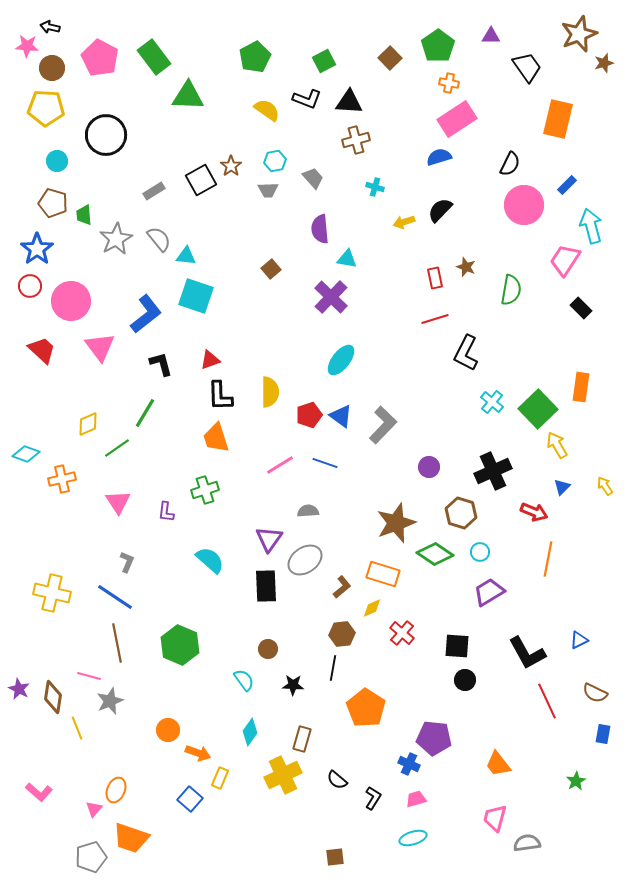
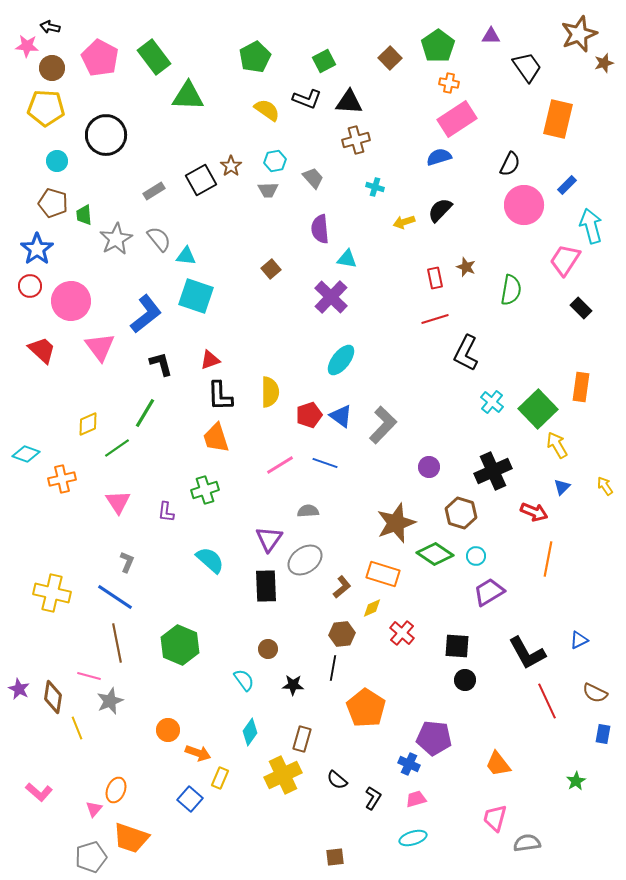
cyan circle at (480, 552): moved 4 px left, 4 px down
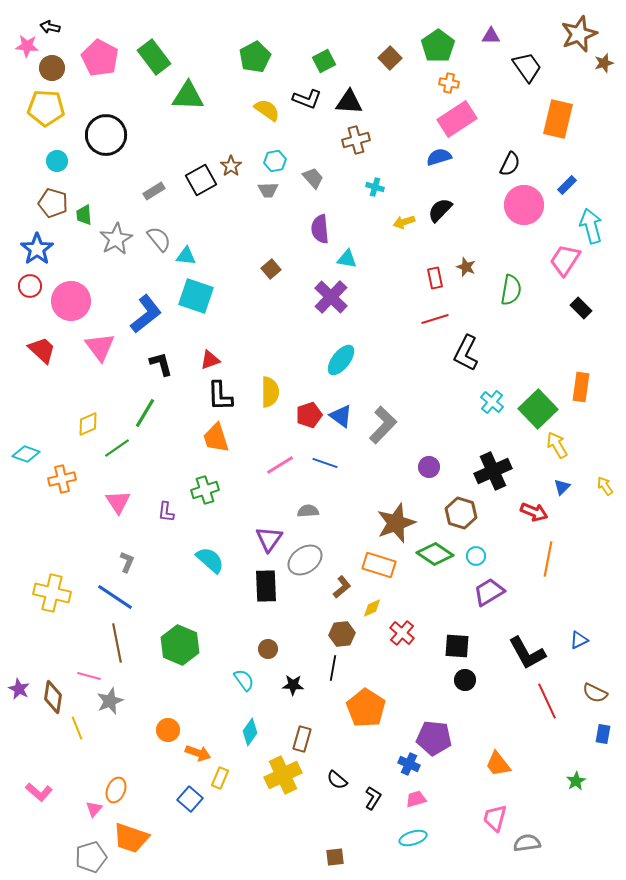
orange rectangle at (383, 574): moved 4 px left, 9 px up
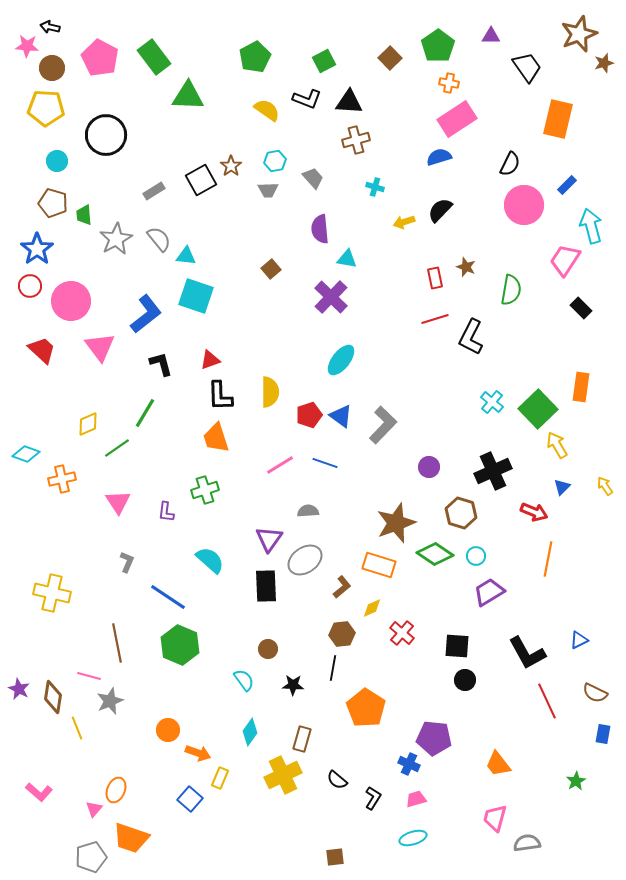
black L-shape at (466, 353): moved 5 px right, 16 px up
blue line at (115, 597): moved 53 px right
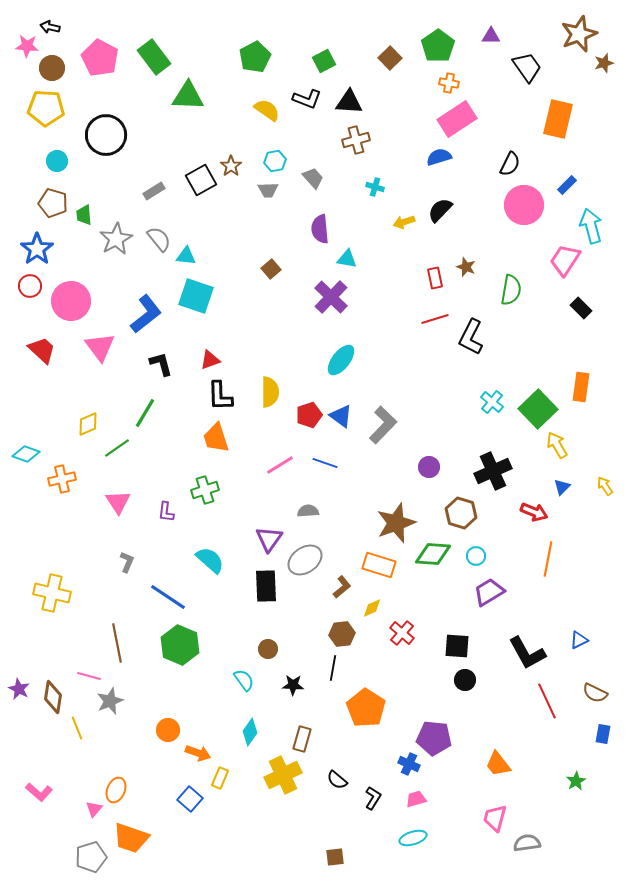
green diamond at (435, 554): moved 2 px left; rotated 30 degrees counterclockwise
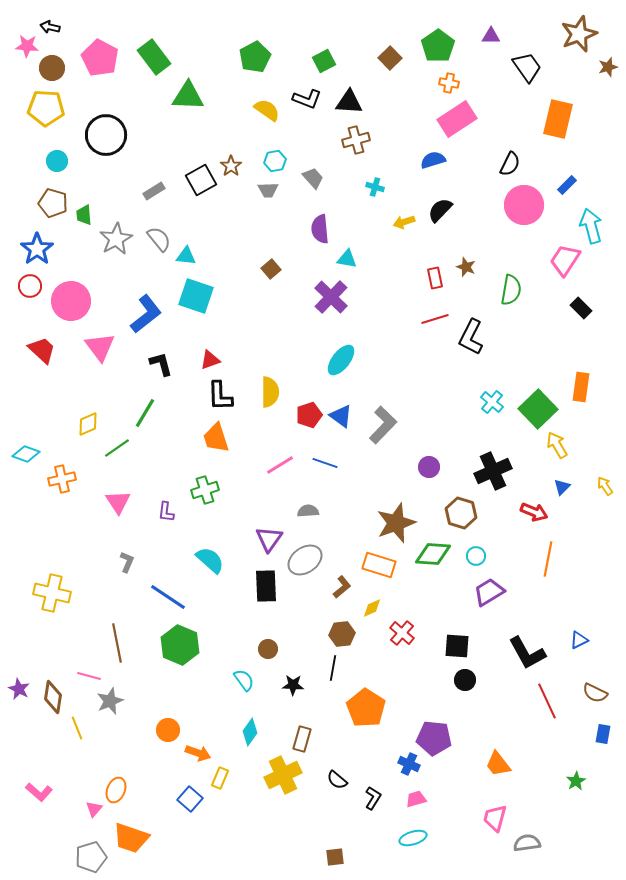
brown star at (604, 63): moved 4 px right, 4 px down
blue semicircle at (439, 157): moved 6 px left, 3 px down
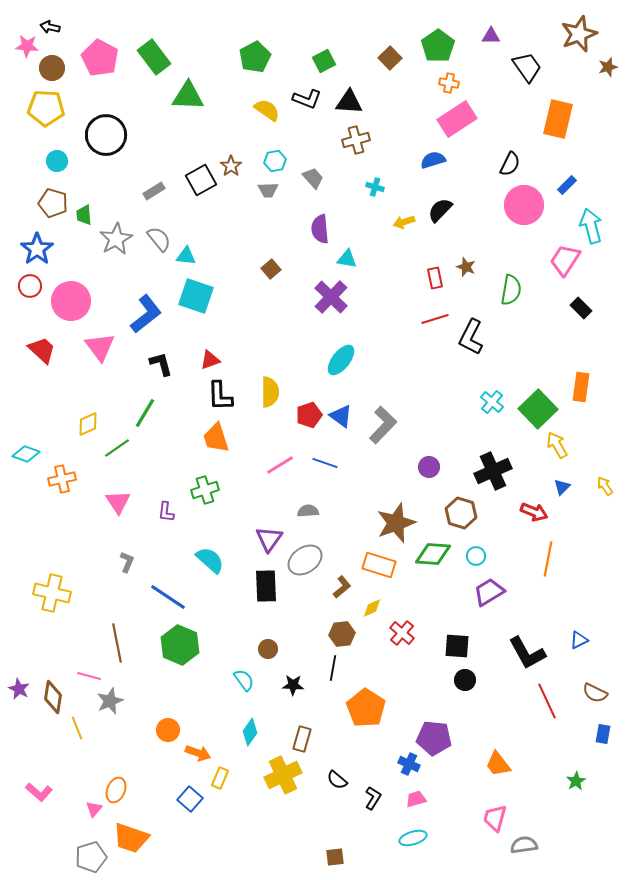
gray semicircle at (527, 843): moved 3 px left, 2 px down
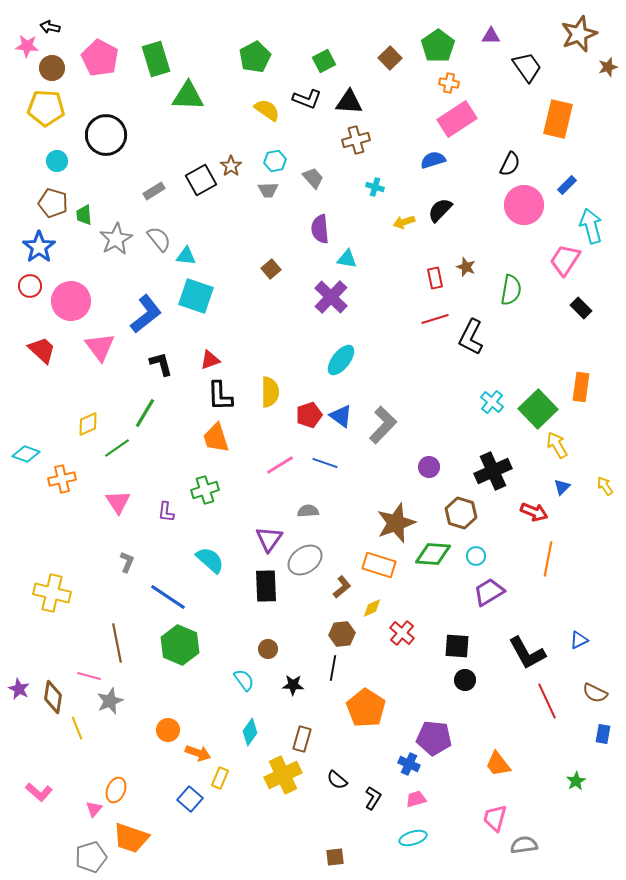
green rectangle at (154, 57): moved 2 px right, 2 px down; rotated 20 degrees clockwise
blue star at (37, 249): moved 2 px right, 2 px up
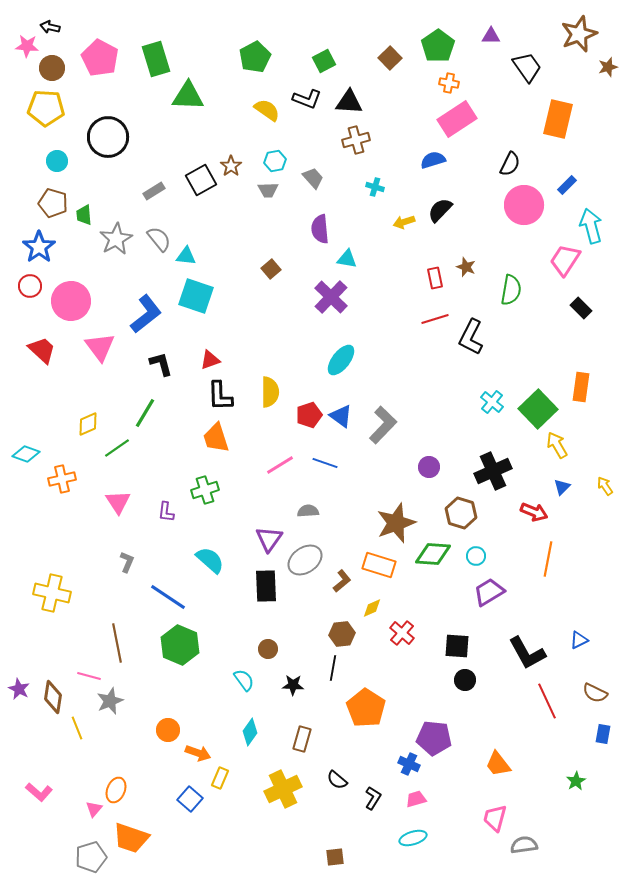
black circle at (106, 135): moved 2 px right, 2 px down
brown L-shape at (342, 587): moved 6 px up
yellow cross at (283, 775): moved 14 px down
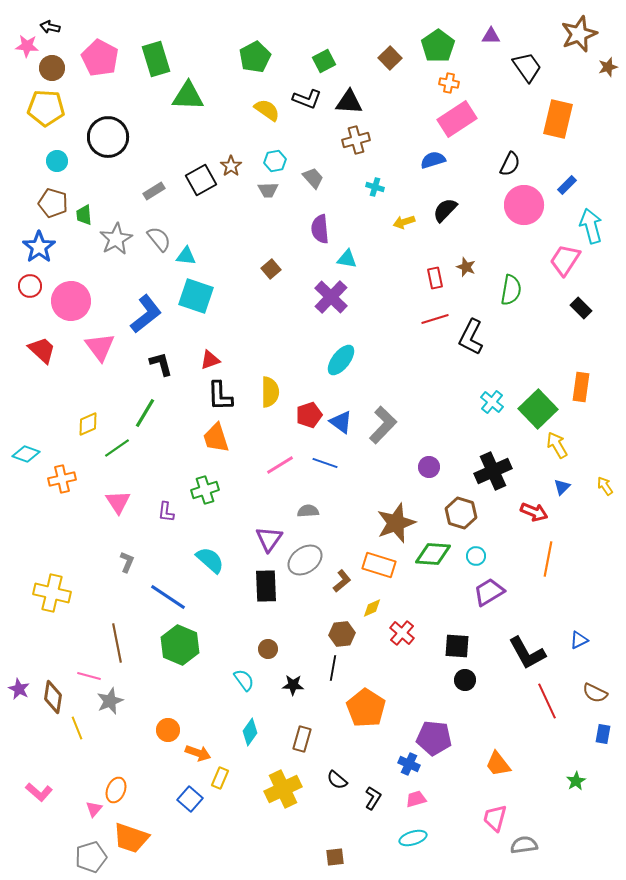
black semicircle at (440, 210): moved 5 px right
blue triangle at (341, 416): moved 6 px down
